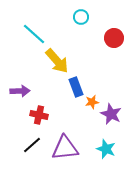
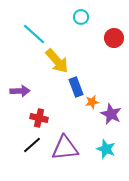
red cross: moved 3 px down
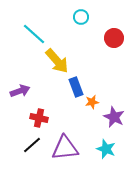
purple arrow: rotated 18 degrees counterclockwise
purple star: moved 3 px right, 3 px down
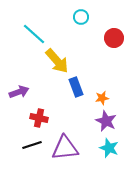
purple arrow: moved 1 px left, 1 px down
orange star: moved 10 px right, 4 px up
purple star: moved 8 px left, 4 px down
black line: rotated 24 degrees clockwise
cyan star: moved 3 px right, 1 px up
